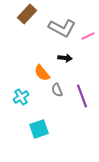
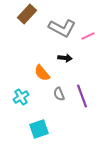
gray semicircle: moved 2 px right, 4 px down
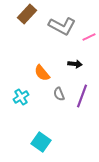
gray L-shape: moved 2 px up
pink line: moved 1 px right, 1 px down
black arrow: moved 10 px right, 6 px down
purple line: rotated 40 degrees clockwise
cyan square: moved 2 px right, 13 px down; rotated 36 degrees counterclockwise
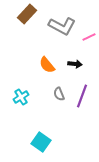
orange semicircle: moved 5 px right, 8 px up
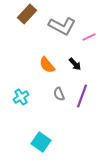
black arrow: rotated 40 degrees clockwise
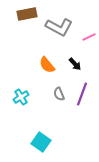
brown rectangle: rotated 36 degrees clockwise
gray L-shape: moved 3 px left, 1 px down
purple line: moved 2 px up
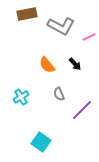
gray L-shape: moved 2 px right, 1 px up
purple line: moved 16 px down; rotated 25 degrees clockwise
